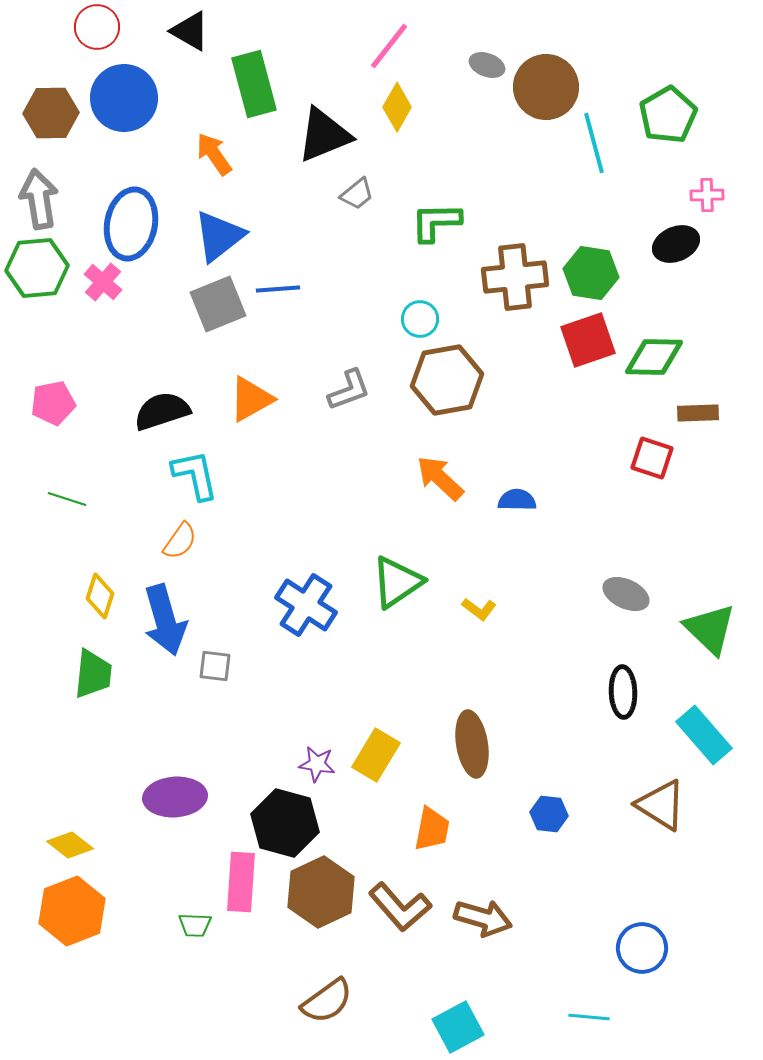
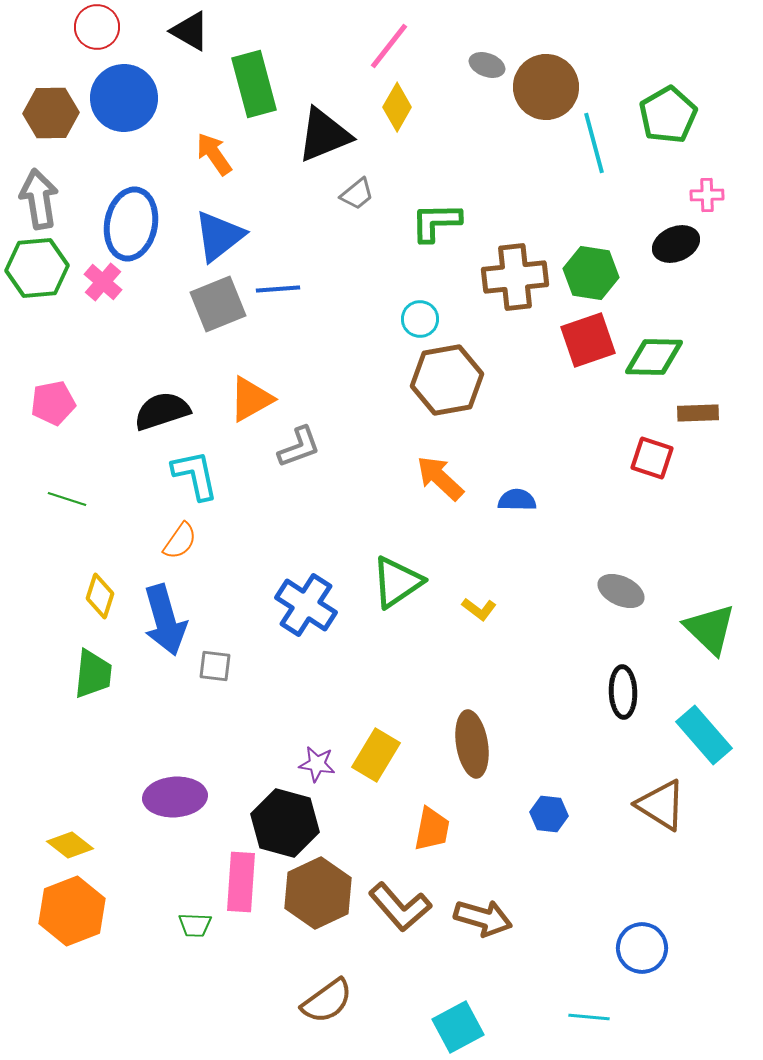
gray L-shape at (349, 390): moved 50 px left, 57 px down
gray ellipse at (626, 594): moved 5 px left, 3 px up
brown hexagon at (321, 892): moved 3 px left, 1 px down
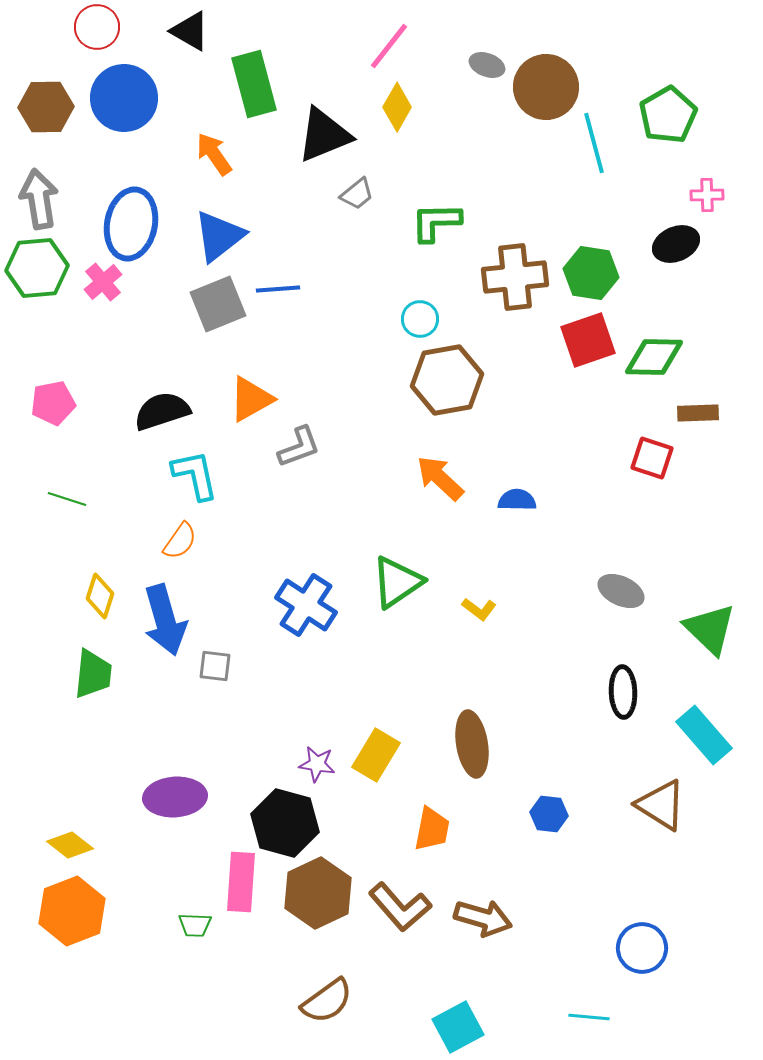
brown hexagon at (51, 113): moved 5 px left, 6 px up
pink cross at (103, 282): rotated 9 degrees clockwise
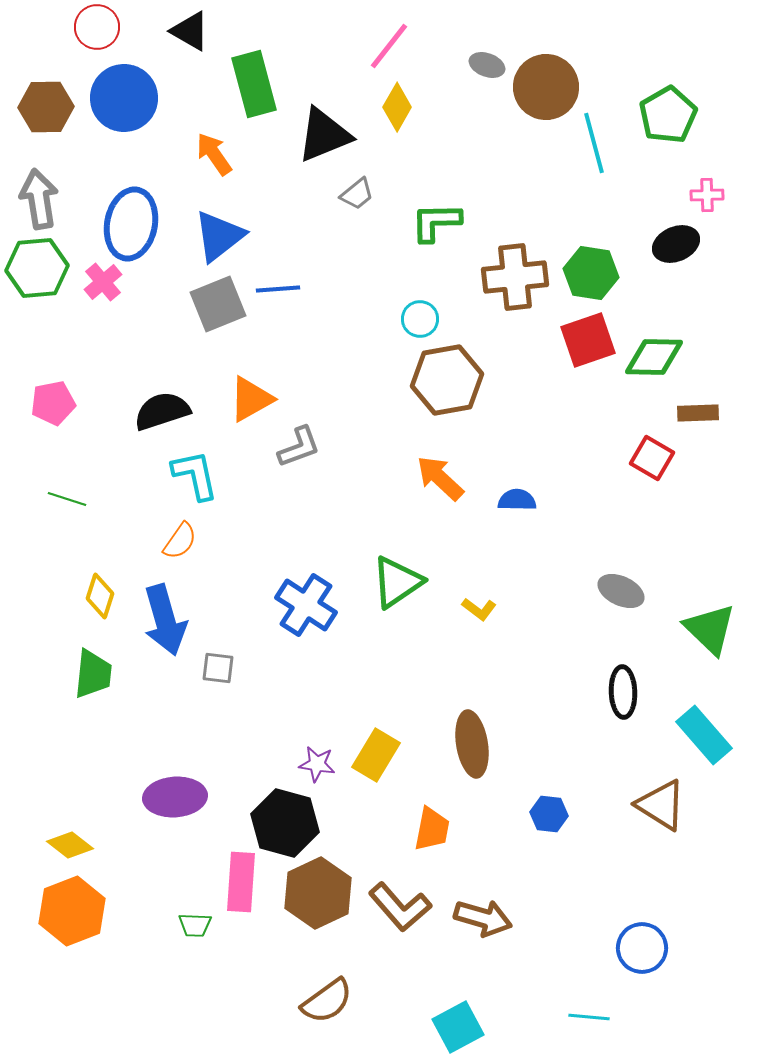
red square at (652, 458): rotated 12 degrees clockwise
gray square at (215, 666): moved 3 px right, 2 px down
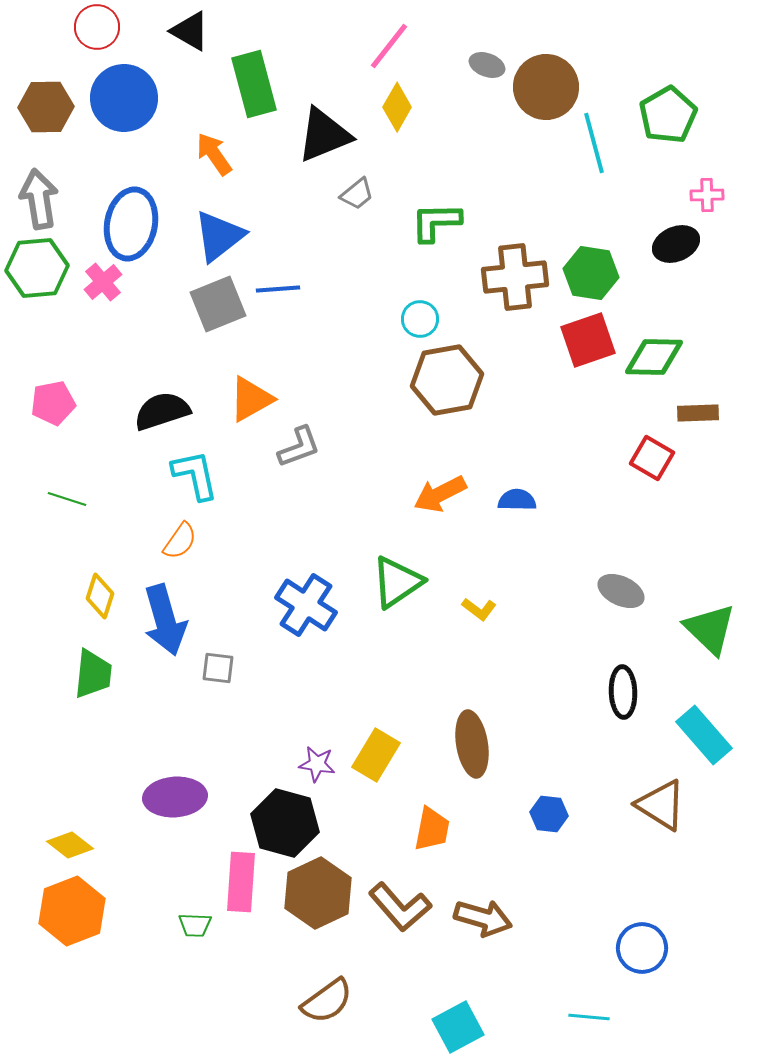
orange arrow at (440, 478): moved 16 px down; rotated 70 degrees counterclockwise
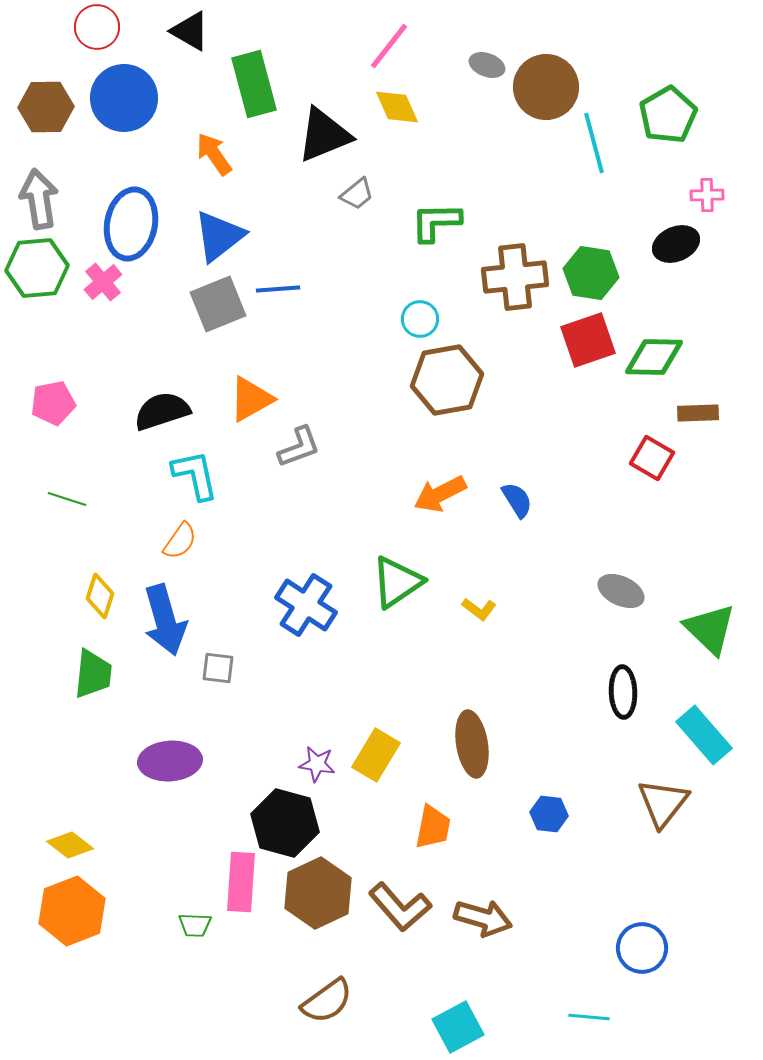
yellow diamond at (397, 107): rotated 54 degrees counterclockwise
blue semicircle at (517, 500): rotated 57 degrees clockwise
purple ellipse at (175, 797): moved 5 px left, 36 px up
brown triangle at (661, 805): moved 2 px right, 2 px up; rotated 36 degrees clockwise
orange trapezoid at (432, 829): moved 1 px right, 2 px up
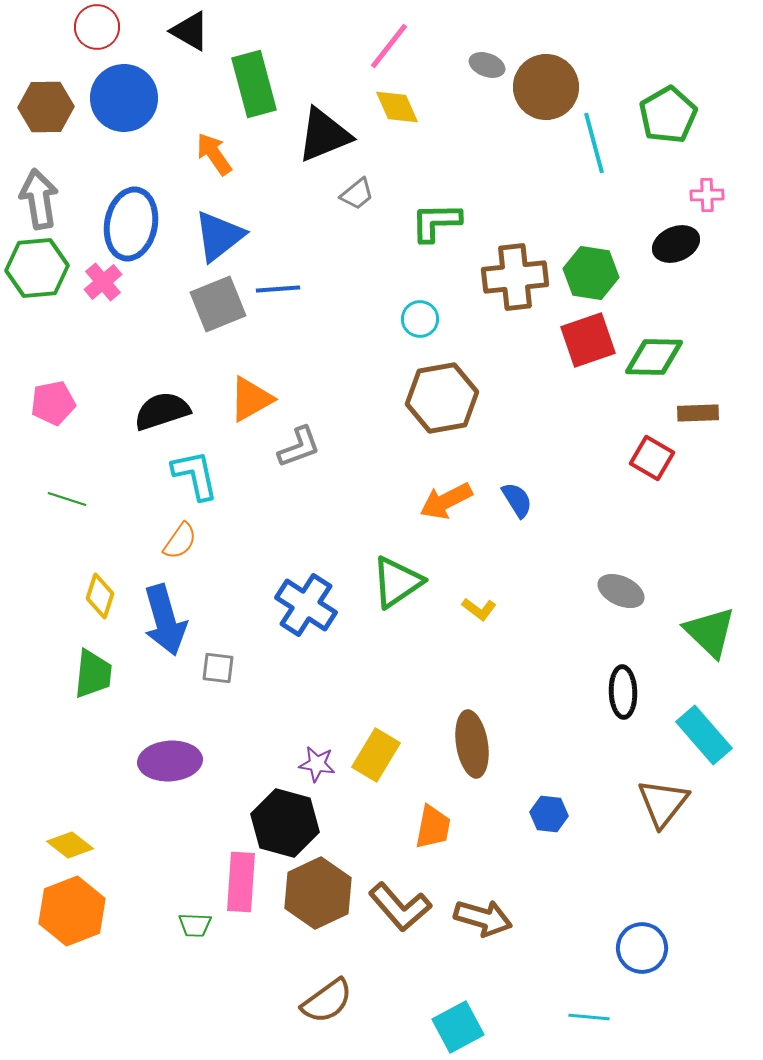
brown hexagon at (447, 380): moved 5 px left, 18 px down
orange arrow at (440, 494): moved 6 px right, 7 px down
green triangle at (710, 629): moved 3 px down
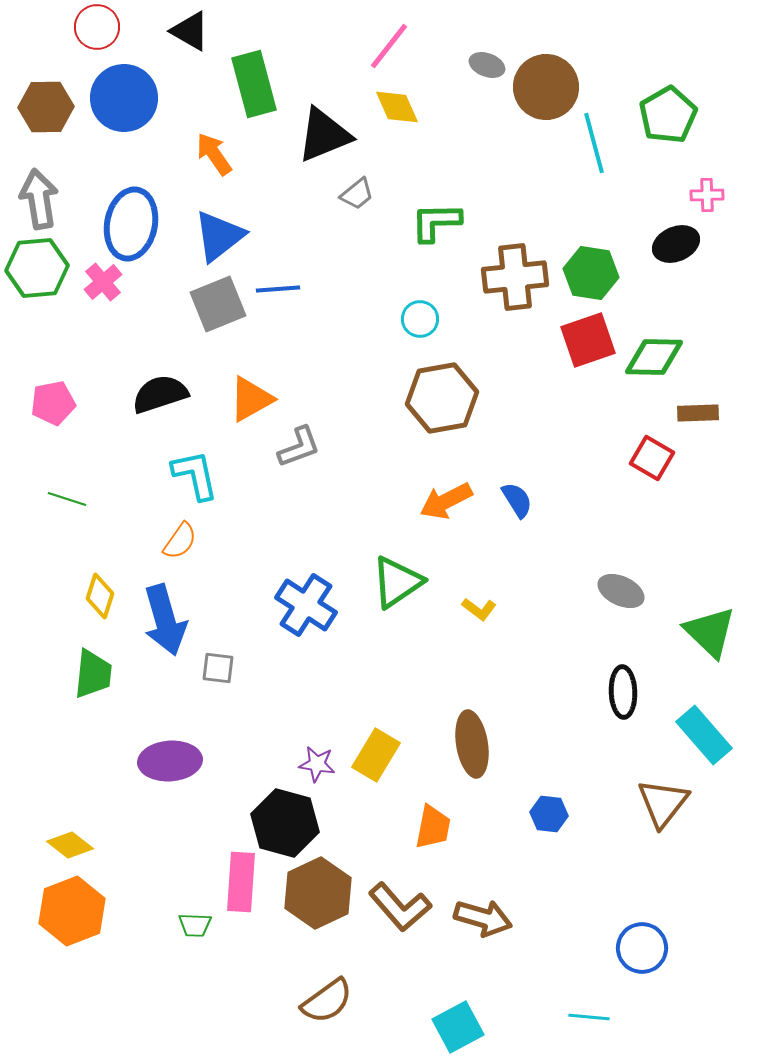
black semicircle at (162, 411): moved 2 px left, 17 px up
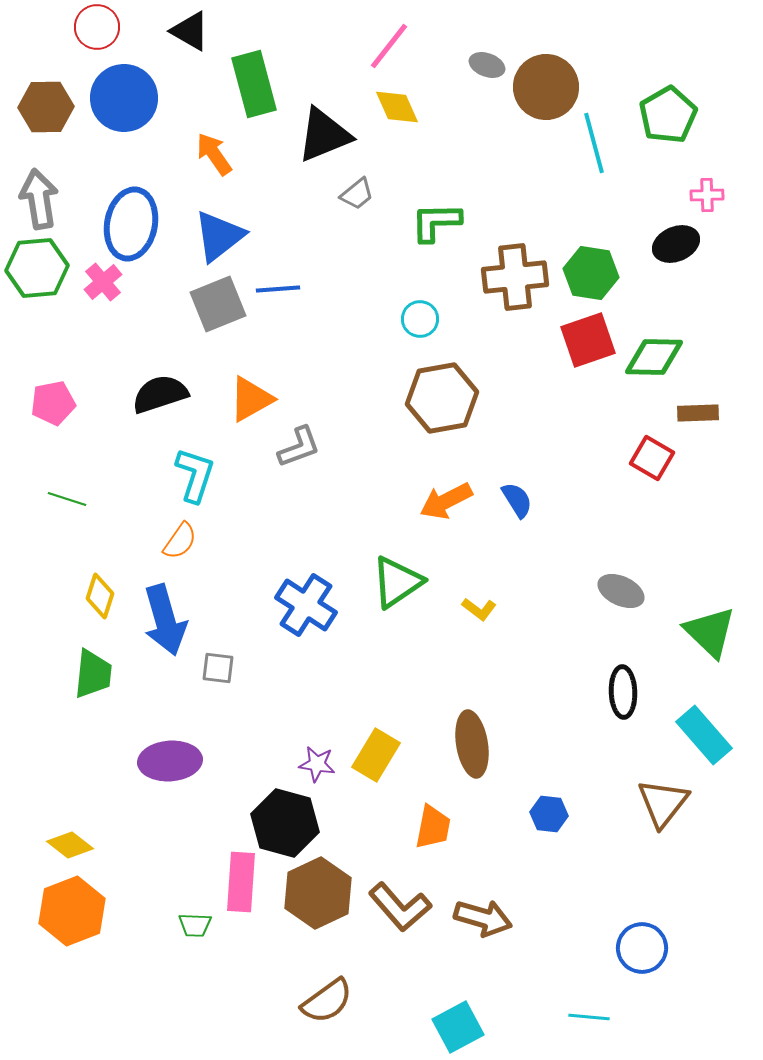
cyan L-shape at (195, 475): rotated 30 degrees clockwise
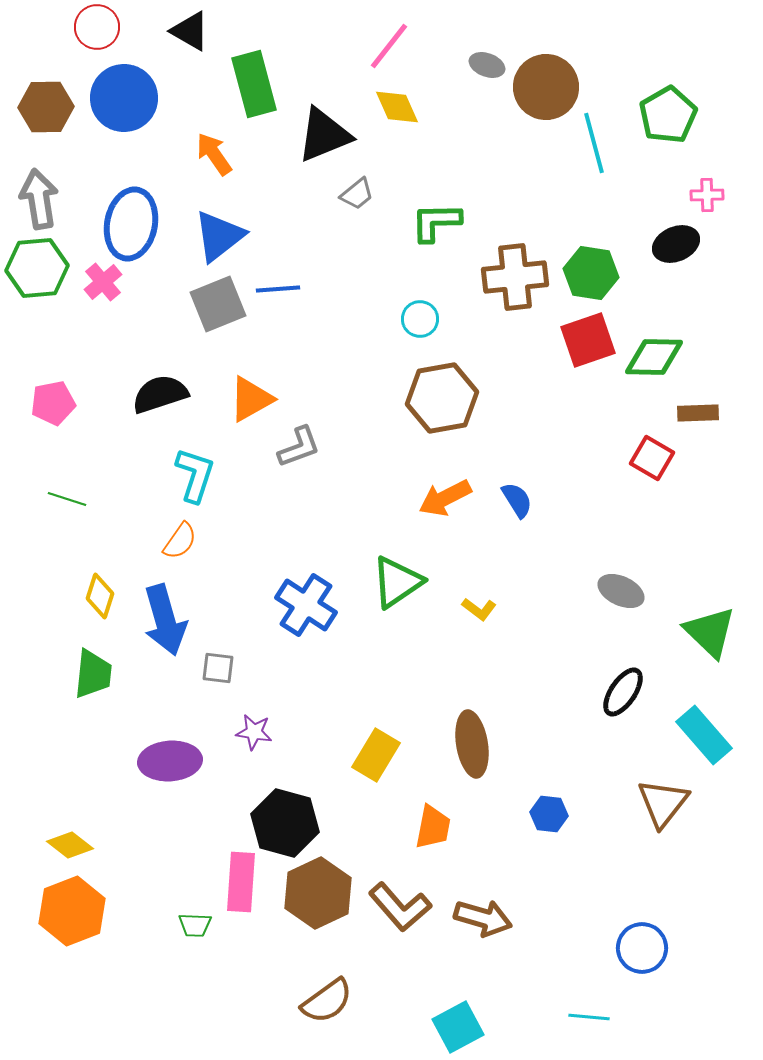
orange arrow at (446, 501): moved 1 px left, 3 px up
black ellipse at (623, 692): rotated 36 degrees clockwise
purple star at (317, 764): moved 63 px left, 32 px up
